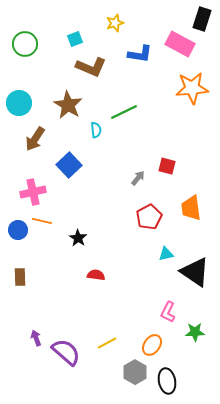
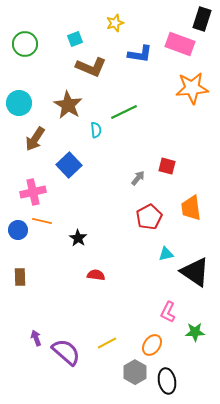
pink rectangle: rotated 8 degrees counterclockwise
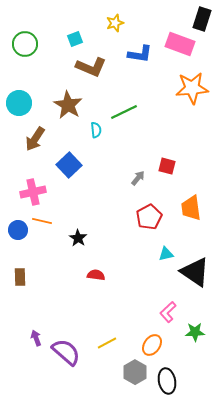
pink L-shape: rotated 20 degrees clockwise
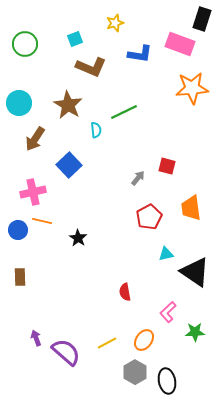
red semicircle: moved 29 px right, 17 px down; rotated 108 degrees counterclockwise
orange ellipse: moved 8 px left, 5 px up
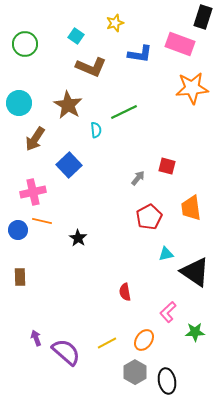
black rectangle: moved 1 px right, 2 px up
cyan square: moved 1 px right, 3 px up; rotated 35 degrees counterclockwise
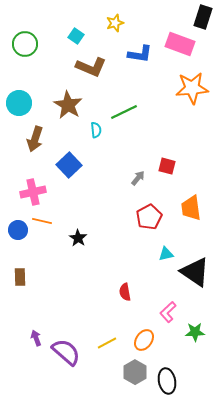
brown arrow: rotated 15 degrees counterclockwise
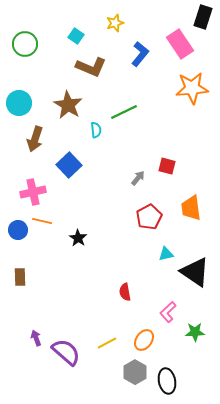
pink rectangle: rotated 36 degrees clockwise
blue L-shape: rotated 60 degrees counterclockwise
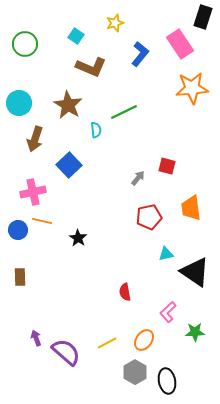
red pentagon: rotated 15 degrees clockwise
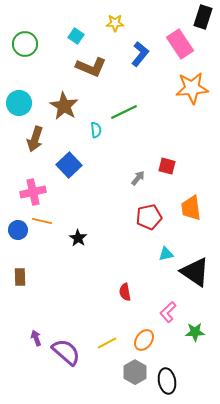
yellow star: rotated 18 degrees clockwise
brown star: moved 4 px left, 1 px down
